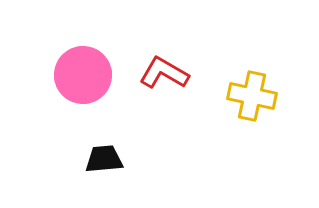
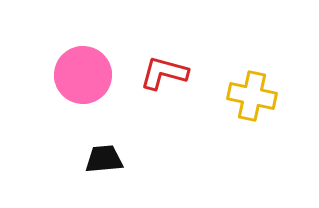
red L-shape: rotated 15 degrees counterclockwise
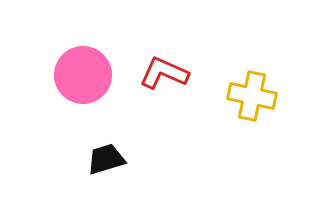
red L-shape: rotated 9 degrees clockwise
black trapezoid: moved 2 px right; rotated 12 degrees counterclockwise
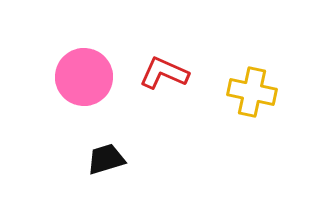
pink circle: moved 1 px right, 2 px down
yellow cross: moved 4 px up
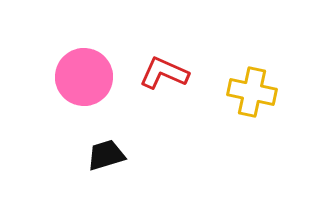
black trapezoid: moved 4 px up
